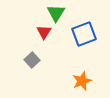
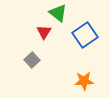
green triangle: moved 2 px right; rotated 24 degrees counterclockwise
blue square: moved 1 px right, 1 px down; rotated 15 degrees counterclockwise
orange star: moved 2 px right; rotated 18 degrees clockwise
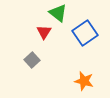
blue square: moved 2 px up
orange star: rotated 18 degrees clockwise
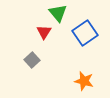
green triangle: rotated 12 degrees clockwise
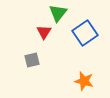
green triangle: rotated 18 degrees clockwise
gray square: rotated 28 degrees clockwise
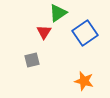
green triangle: rotated 18 degrees clockwise
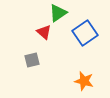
red triangle: rotated 21 degrees counterclockwise
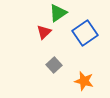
red triangle: rotated 35 degrees clockwise
gray square: moved 22 px right, 5 px down; rotated 28 degrees counterclockwise
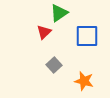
green triangle: moved 1 px right
blue square: moved 2 px right, 3 px down; rotated 35 degrees clockwise
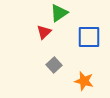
blue square: moved 2 px right, 1 px down
